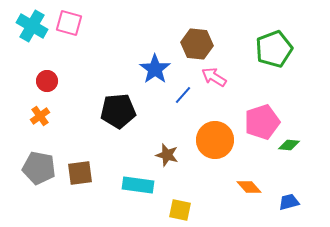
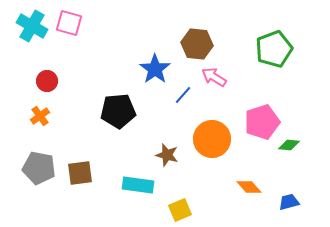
orange circle: moved 3 px left, 1 px up
yellow square: rotated 35 degrees counterclockwise
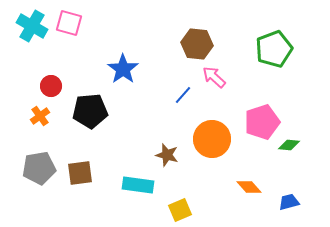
blue star: moved 32 px left
pink arrow: rotated 10 degrees clockwise
red circle: moved 4 px right, 5 px down
black pentagon: moved 28 px left
gray pentagon: rotated 20 degrees counterclockwise
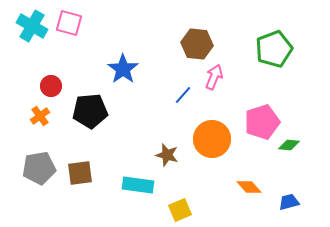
pink arrow: rotated 70 degrees clockwise
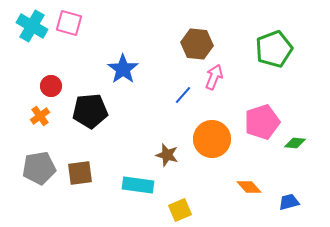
green diamond: moved 6 px right, 2 px up
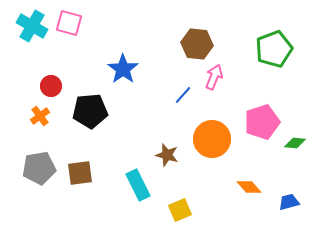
cyan rectangle: rotated 56 degrees clockwise
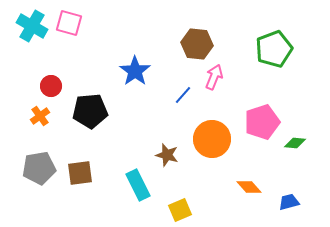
blue star: moved 12 px right, 2 px down
